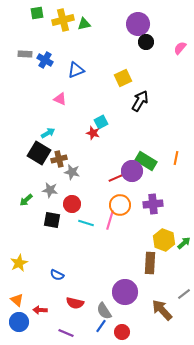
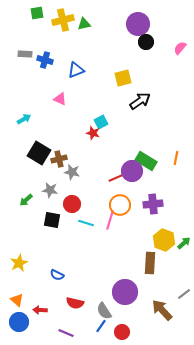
blue cross at (45, 60): rotated 14 degrees counterclockwise
yellow square at (123, 78): rotated 12 degrees clockwise
black arrow at (140, 101): rotated 25 degrees clockwise
cyan arrow at (48, 133): moved 24 px left, 14 px up
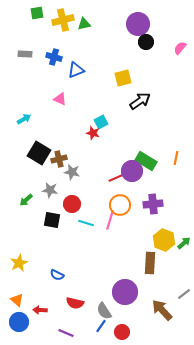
blue cross at (45, 60): moved 9 px right, 3 px up
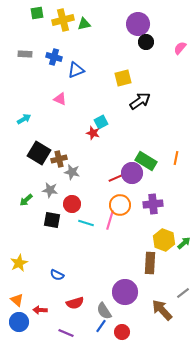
purple circle at (132, 171): moved 2 px down
gray line at (184, 294): moved 1 px left, 1 px up
red semicircle at (75, 303): rotated 30 degrees counterclockwise
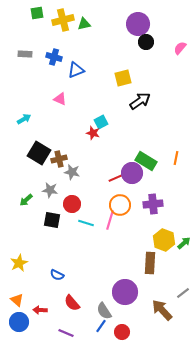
red semicircle at (75, 303): moved 3 px left; rotated 66 degrees clockwise
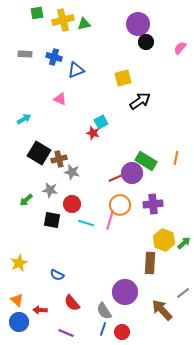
blue line at (101, 326): moved 2 px right, 3 px down; rotated 16 degrees counterclockwise
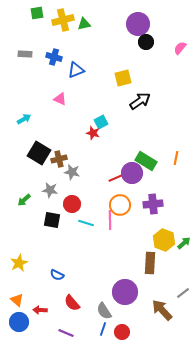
green arrow at (26, 200): moved 2 px left
pink line at (110, 220): rotated 18 degrees counterclockwise
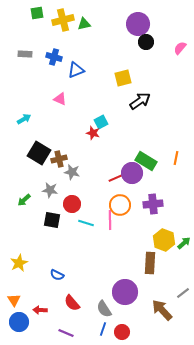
orange triangle at (17, 300): moved 3 px left; rotated 16 degrees clockwise
gray semicircle at (104, 311): moved 2 px up
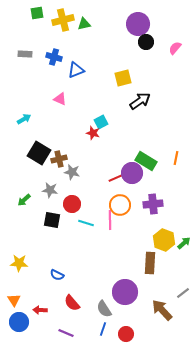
pink semicircle at (180, 48): moved 5 px left
yellow star at (19, 263): rotated 30 degrees clockwise
red circle at (122, 332): moved 4 px right, 2 px down
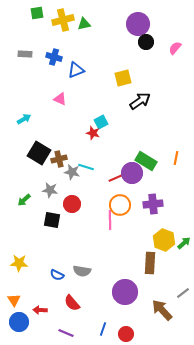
cyan line at (86, 223): moved 56 px up
gray semicircle at (104, 309): moved 22 px left, 38 px up; rotated 48 degrees counterclockwise
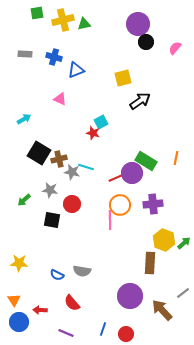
purple circle at (125, 292): moved 5 px right, 4 px down
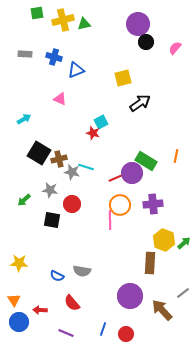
black arrow at (140, 101): moved 2 px down
orange line at (176, 158): moved 2 px up
blue semicircle at (57, 275): moved 1 px down
